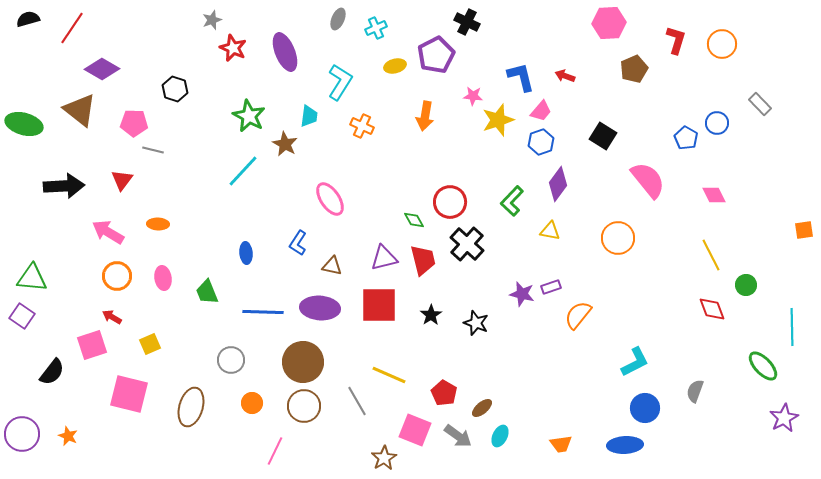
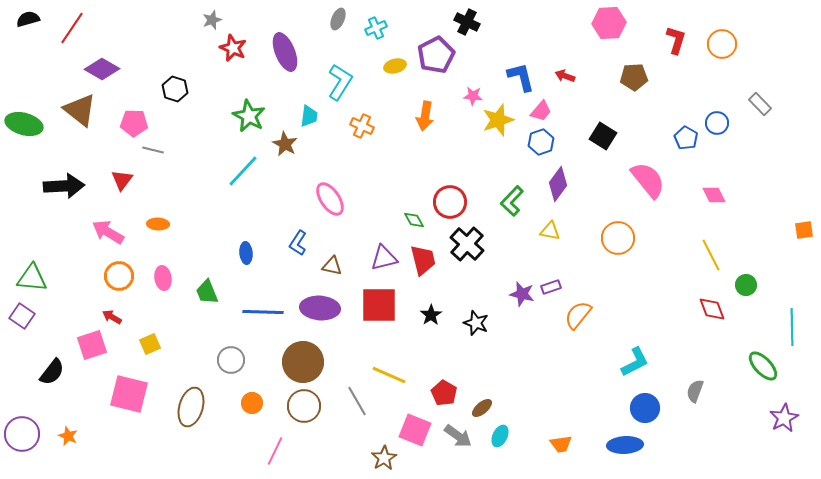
brown pentagon at (634, 69): moved 8 px down; rotated 20 degrees clockwise
orange circle at (117, 276): moved 2 px right
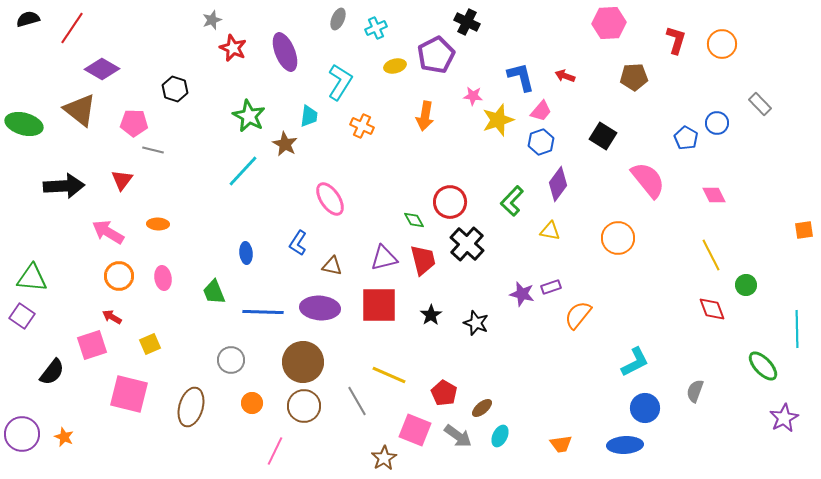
green trapezoid at (207, 292): moved 7 px right
cyan line at (792, 327): moved 5 px right, 2 px down
orange star at (68, 436): moved 4 px left, 1 px down
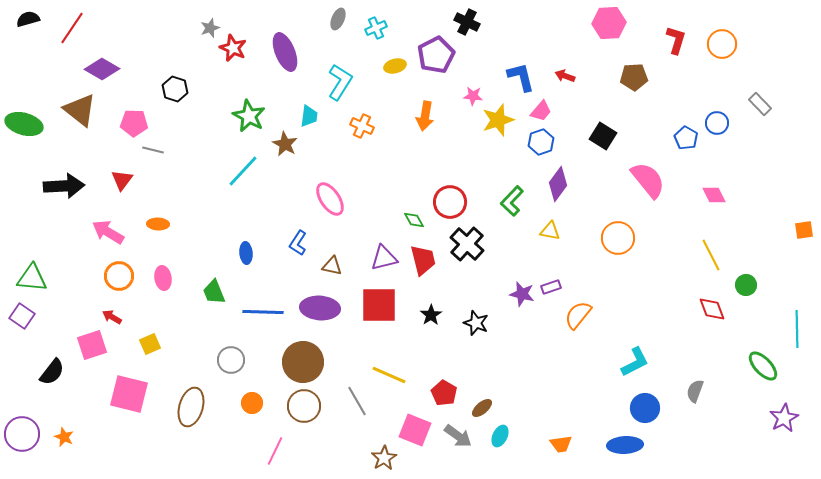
gray star at (212, 20): moved 2 px left, 8 px down
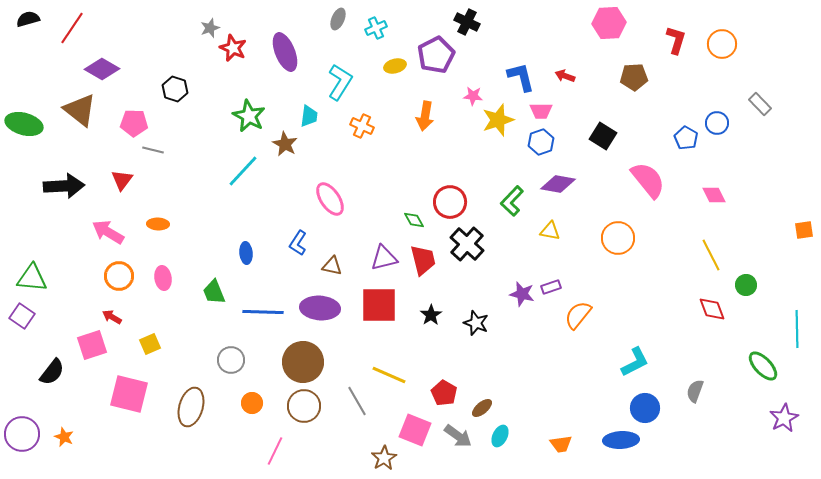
pink trapezoid at (541, 111): rotated 50 degrees clockwise
purple diamond at (558, 184): rotated 64 degrees clockwise
blue ellipse at (625, 445): moved 4 px left, 5 px up
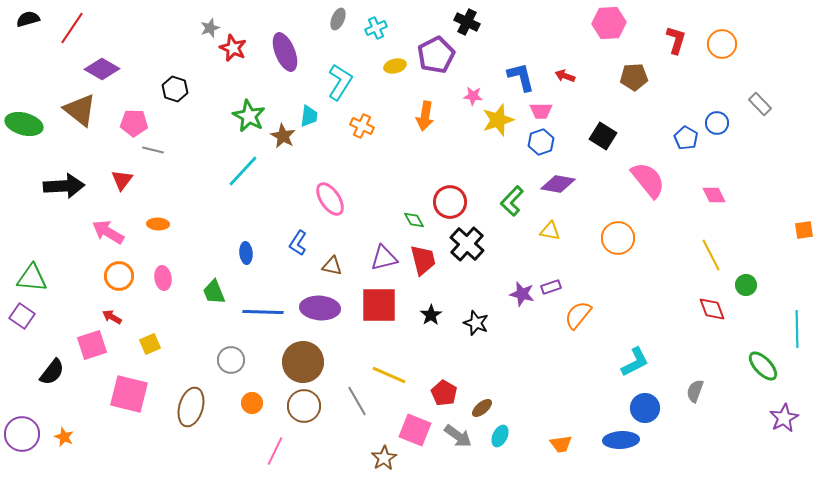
brown star at (285, 144): moved 2 px left, 8 px up
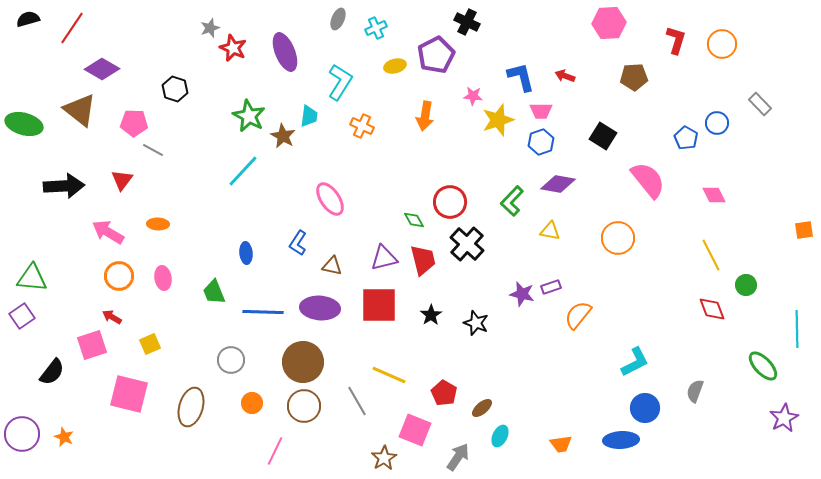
gray line at (153, 150): rotated 15 degrees clockwise
purple square at (22, 316): rotated 20 degrees clockwise
gray arrow at (458, 436): moved 21 px down; rotated 92 degrees counterclockwise
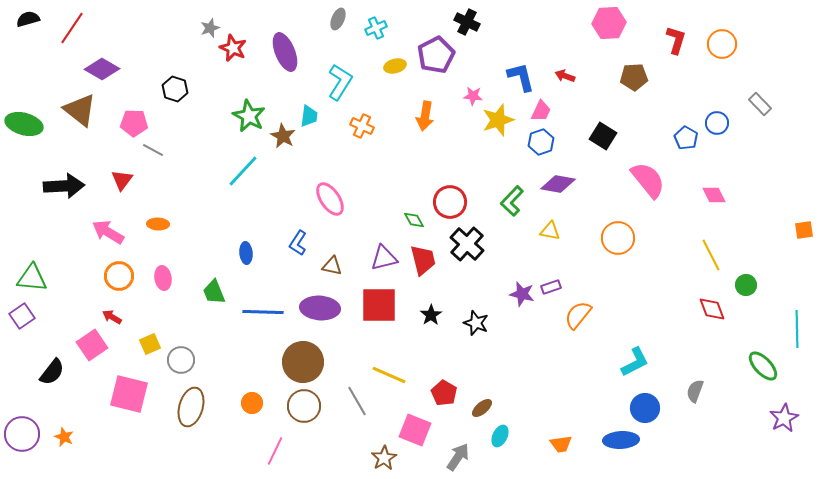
pink trapezoid at (541, 111): rotated 65 degrees counterclockwise
pink square at (92, 345): rotated 16 degrees counterclockwise
gray circle at (231, 360): moved 50 px left
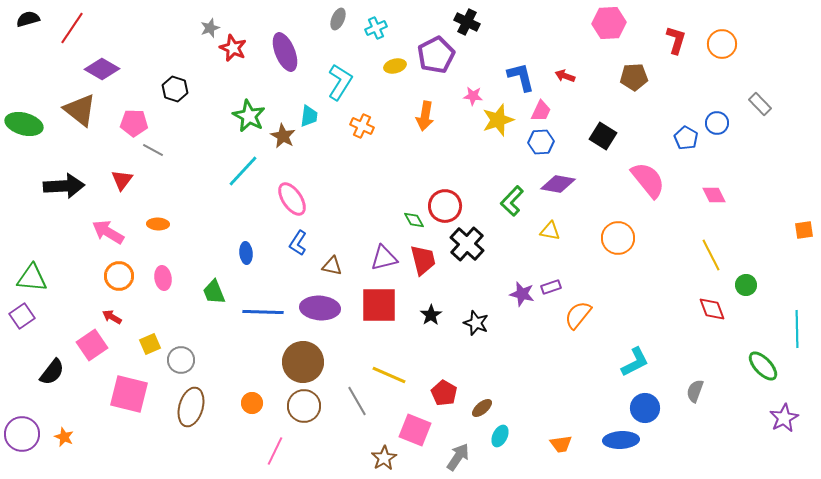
blue hexagon at (541, 142): rotated 15 degrees clockwise
pink ellipse at (330, 199): moved 38 px left
red circle at (450, 202): moved 5 px left, 4 px down
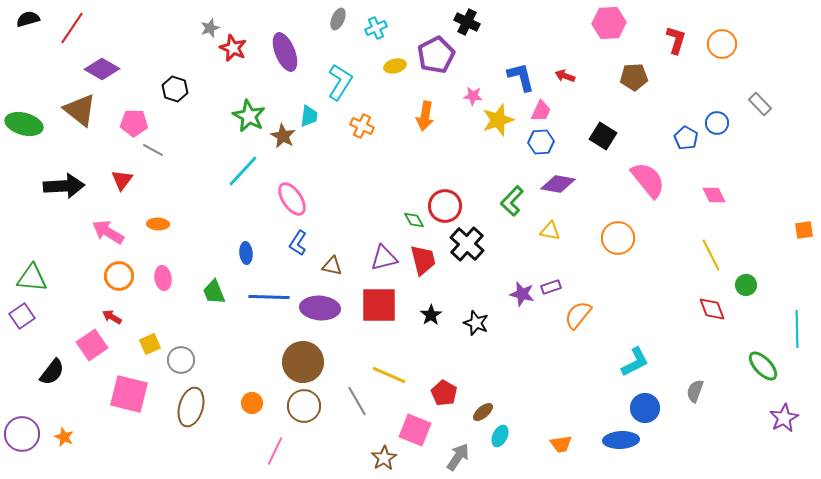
blue line at (263, 312): moved 6 px right, 15 px up
brown ellipse at (482, 408): moved 1 px right, 4 px down
